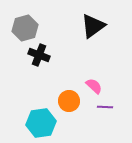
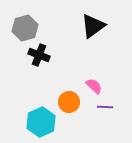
orange circle: moved 1 px down
cyan hexagon: moved 1 px up; rotated 16 degrees counterclockwise
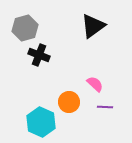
pink semicircle: moved 1 px right, 2 px up
cyan hexagon: rotated 12 degrees counterclockwise
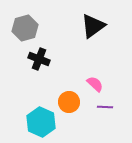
black cross: moved 4 px down
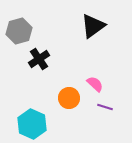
gray hexagon: moved 6 px left, 3 px down
black cross: rotated 35 degrees clockwise
orange circle: moved 4 px up
purple line: rotated 14 degrees clockwise
cyan hexagon: moved 9 px left, 2 px down
